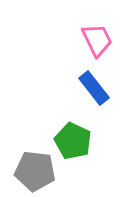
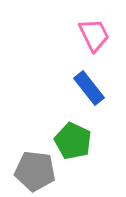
pink trapezoid: moved 3 px left, 5 px up
blue rectangle: moved 5 px left
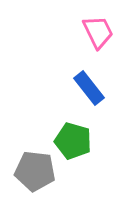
pink trapezoid: moved 4 px right, 3 px up
green pentagon: rotated 9 degrees counterclockwise
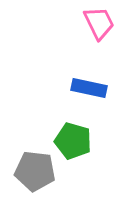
pink trapezoid: moved 1 px right, 9 px up
blue rectangle: rotated 40 degrees counterclockwise
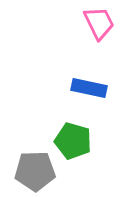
gray pentagon: rotated 9 degrees counterclockwise
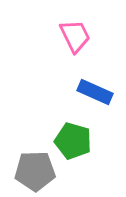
pink trapezoid: moved 24 px left, 13 px down
blue rectangle: moved 6 px right, 4 px down; rotated 12 degrees clockwise
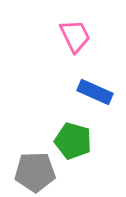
gray pentagon: moved 1 px down
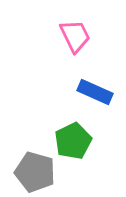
green pentagon: rotated 30 degrees clockwise
gray pentagon: rotated 18 degrees clockwise
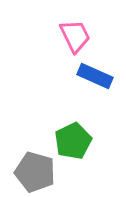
blue rectangle: moved 16 px up
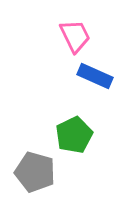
green pentagon: moved 1 px right, 6 px up
